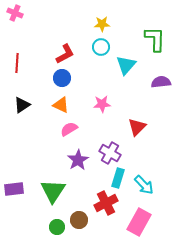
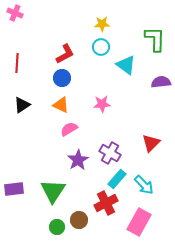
cyan triangle: rotated 35 degrees counterclockwise
red triangle: moved 14 px right, 16 px down
cyan rectangle: moved 1 px left, 1 px down; rotated 24 degrees clockwise
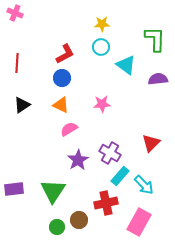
purple semicircle: moved 3 px left, 3 px up
cyan rectangle: moved 3 px right, 3 px up
red cross: rotated 15 degrees clockwise
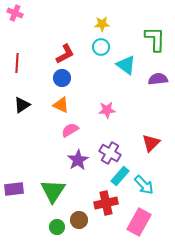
pink star: moved 5 px right, 6 px down
pink semicircle: moved 1 px right, 1 px down
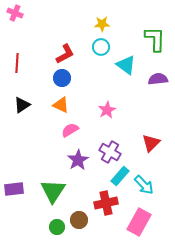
pink star: rotated 24 degrees counterclockwise
purple cross: moved 1 px up
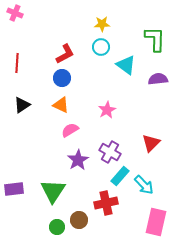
pink rectangle: moved 17 px right; rotated 16 degrees counterclockwise
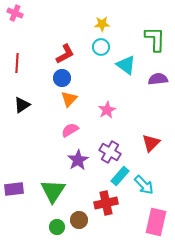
orange triangle: moved 8 px right, 6 px up; rotated 48 degrees clockwise
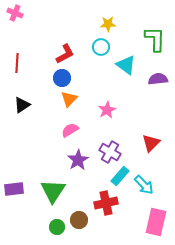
yellow star: moved 6 px right
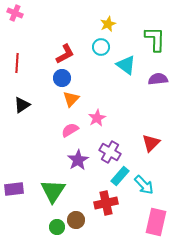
yellow star: rotated 21 degrees counterclockwise
orange triangle: moved 2 px right
pink star: moved 10 px left, 8 px down
brown circle: moved 3 px left
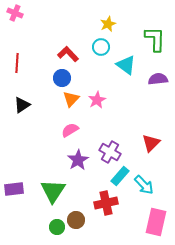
red L-shape: moved 3 px right; rotated 105 degrees counterclockwise
pink star: moved 18 px up
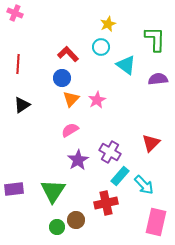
red line: moved 1 px right, 1 px down
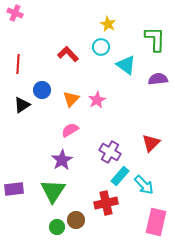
yellow star: rotated 21 degrees counterclockwise
blue circle: moved 20 px left, 12 px down
purple star: moved 16 px left
